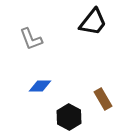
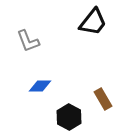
gray L-shape: moved 3 px left, 2 px down
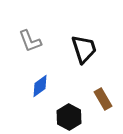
black trapezoid: moved 9 px left, 27 px down; rotated 56 degrees counterclockwise
gray L-shape: moved 2 px right
blue diamond: rotated 35 degrees counterclockwise
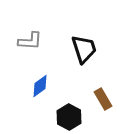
gray L-shape: rotated 65 degrees counterclockwise
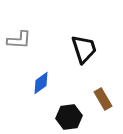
gray L-shape: moved 11 px left, 1 px up
blue diamond: moved 1 px right, 3 px up
black hexagon: rotated 25 degrees clockwise
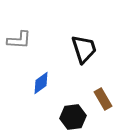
black hexagon: moved 4 px right
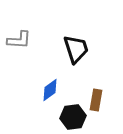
black trapezoid: moved 8 px left
blue diamond: moved 9 px right, 7 px down
brown rectangle: moved 7 px left, 1 px down; rotated 40 degrees clockwise
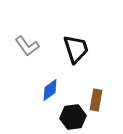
gray L-shape: moved 8 px right, 6 px down; rotated 50 degrees clockwise
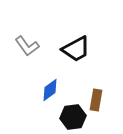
black trapezoid: rotated 80 degrees clockwise
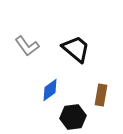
black trapezoid: rotated 112 degrees counterclockwise
brown rectangle: moved 5 px right, 5 px up
